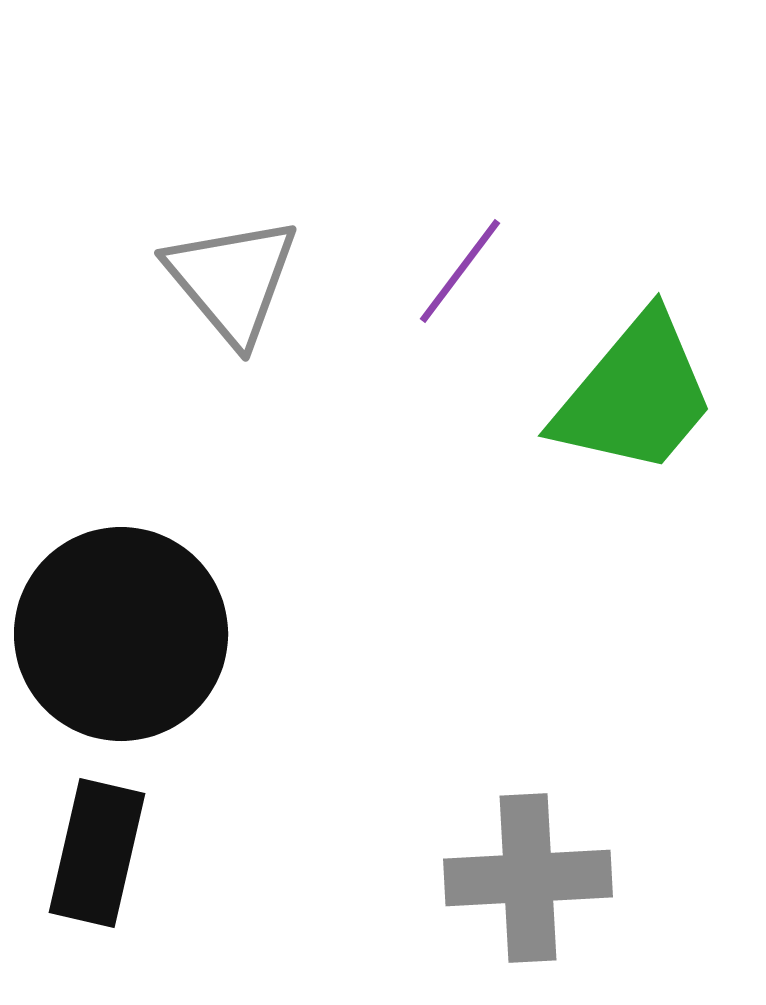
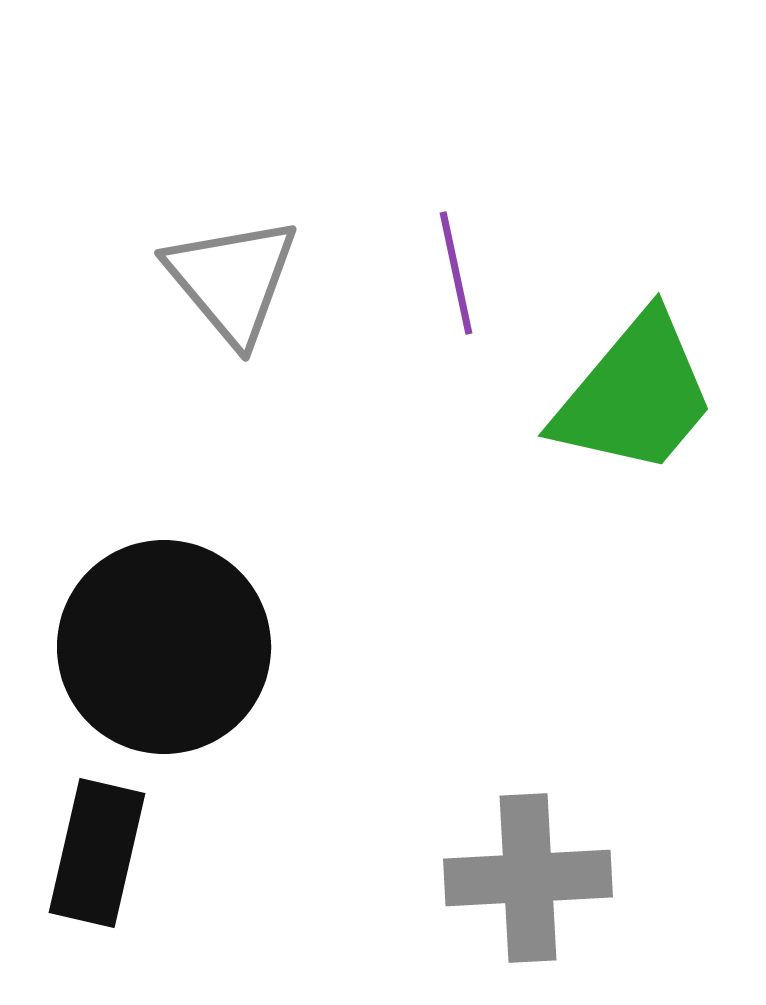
purple line: moved 4 px left, 2 px down; rotated 49 degrees counterclockwise
black circle: moved 43 px right, 13 px down
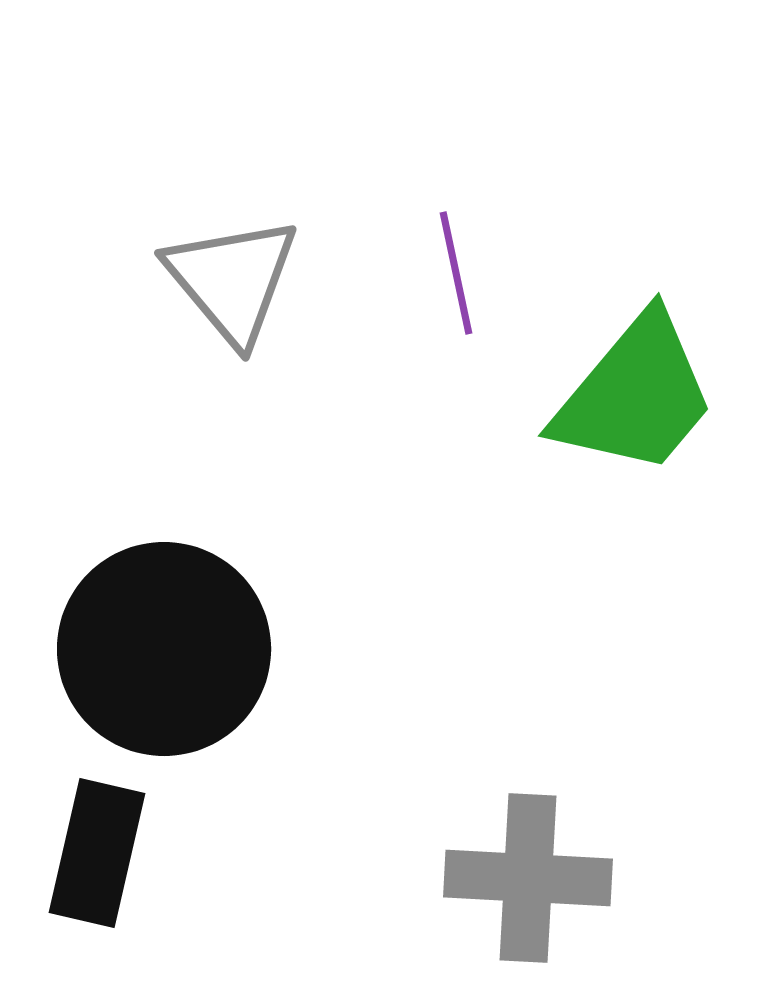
black circle: moved 2 px down
gray cross: rotated 6 degrees clockwise
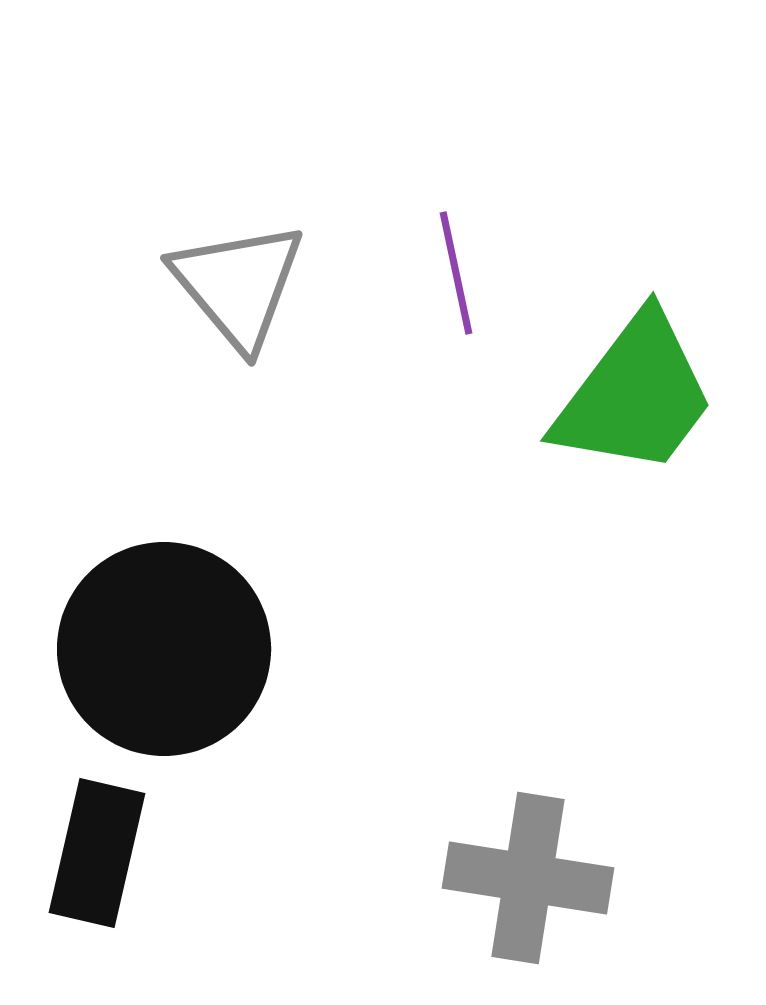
gray triangle: moved 6 px right, 5 px down
green trapezoid: rotated 3 degrees counterclockwise
gray cross: rotated 6 degrees clockwise
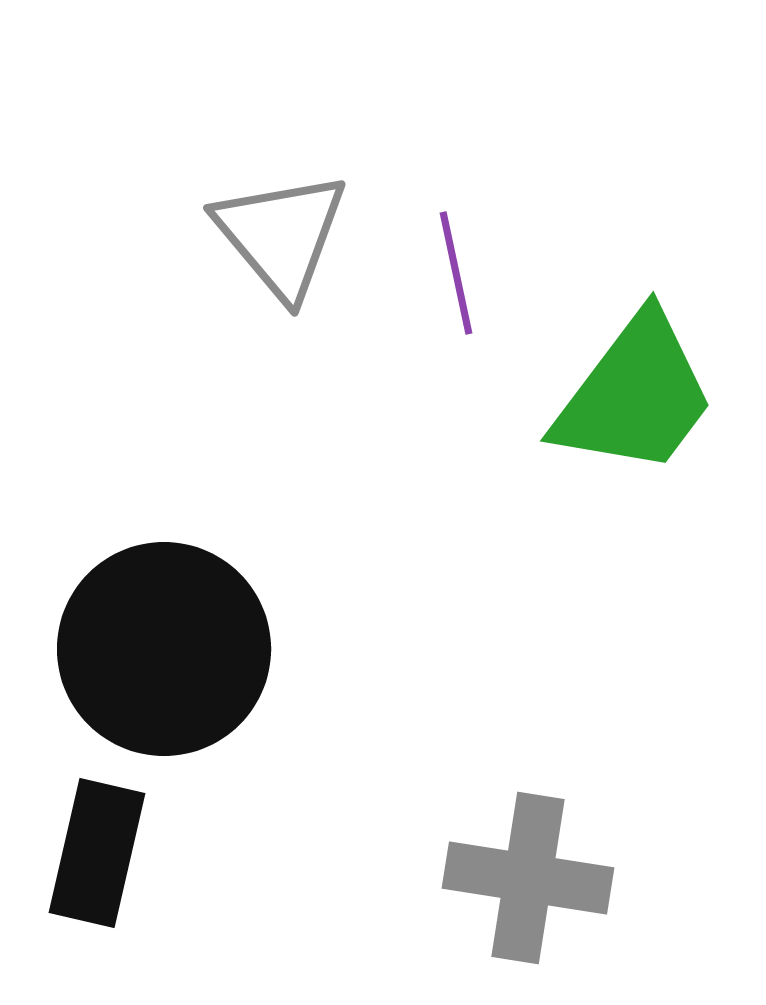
gray triangle: moved 43 px right, 50 px up
